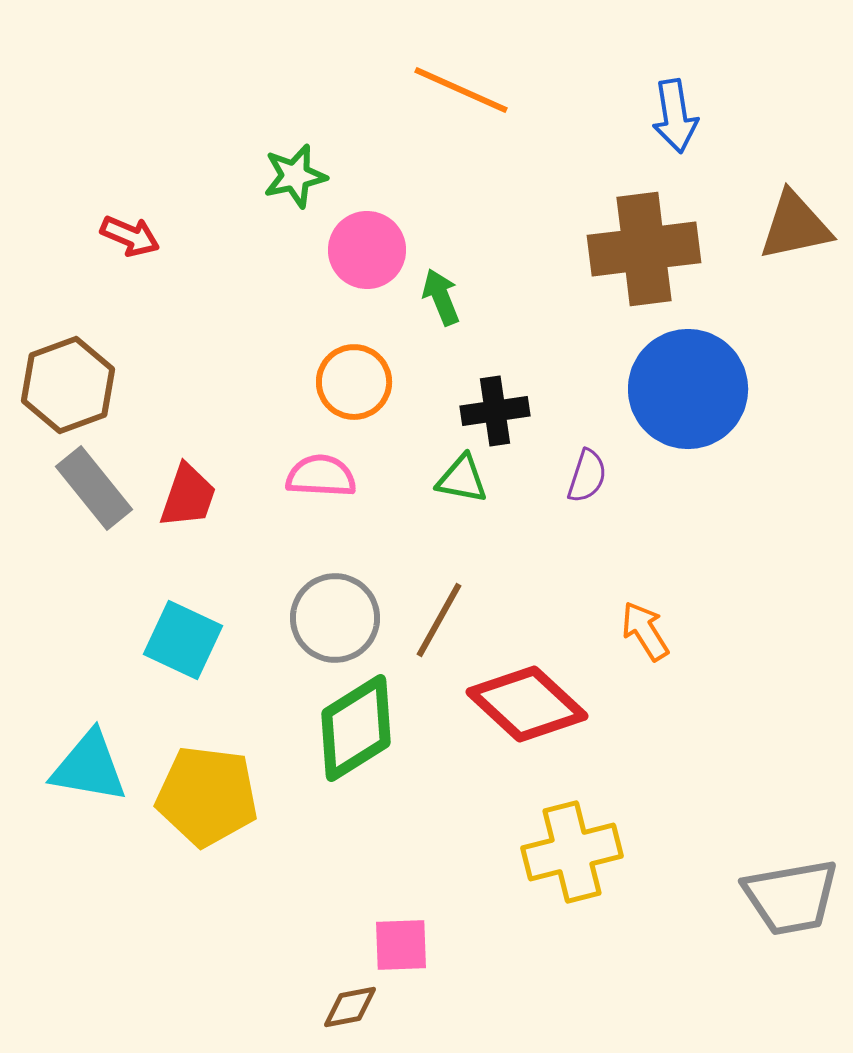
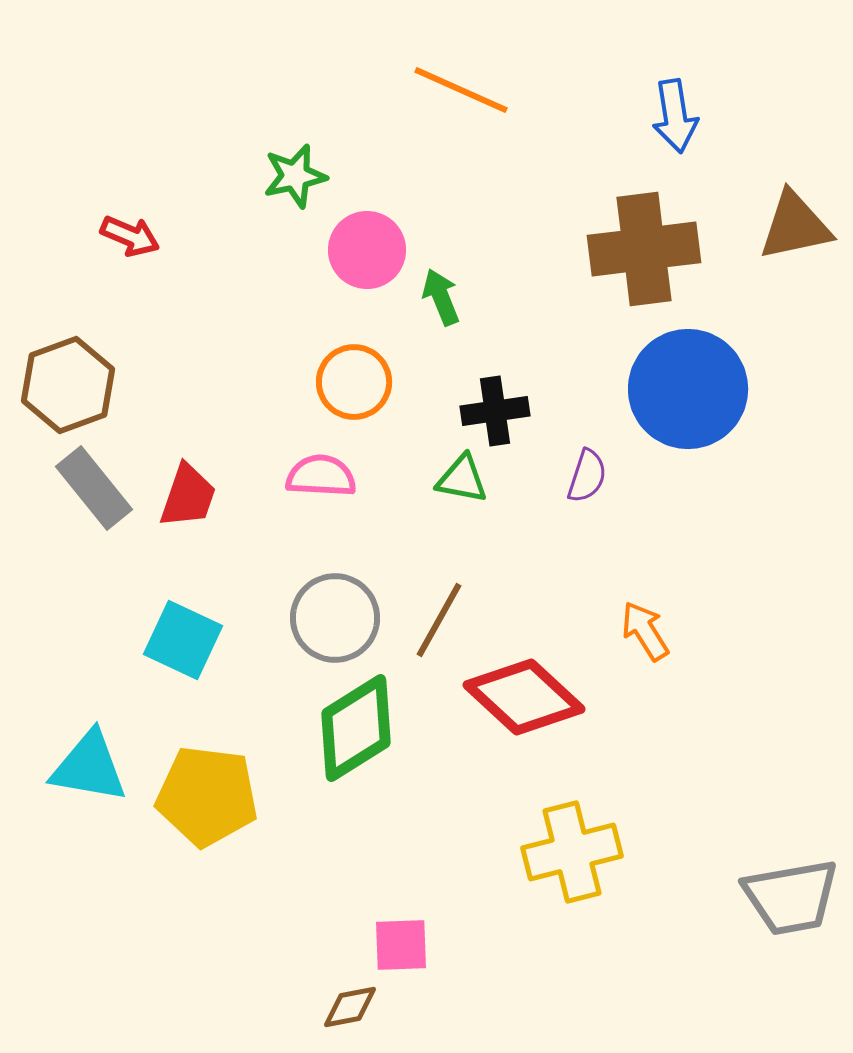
red diamond: moved 3 px left, 7 px up
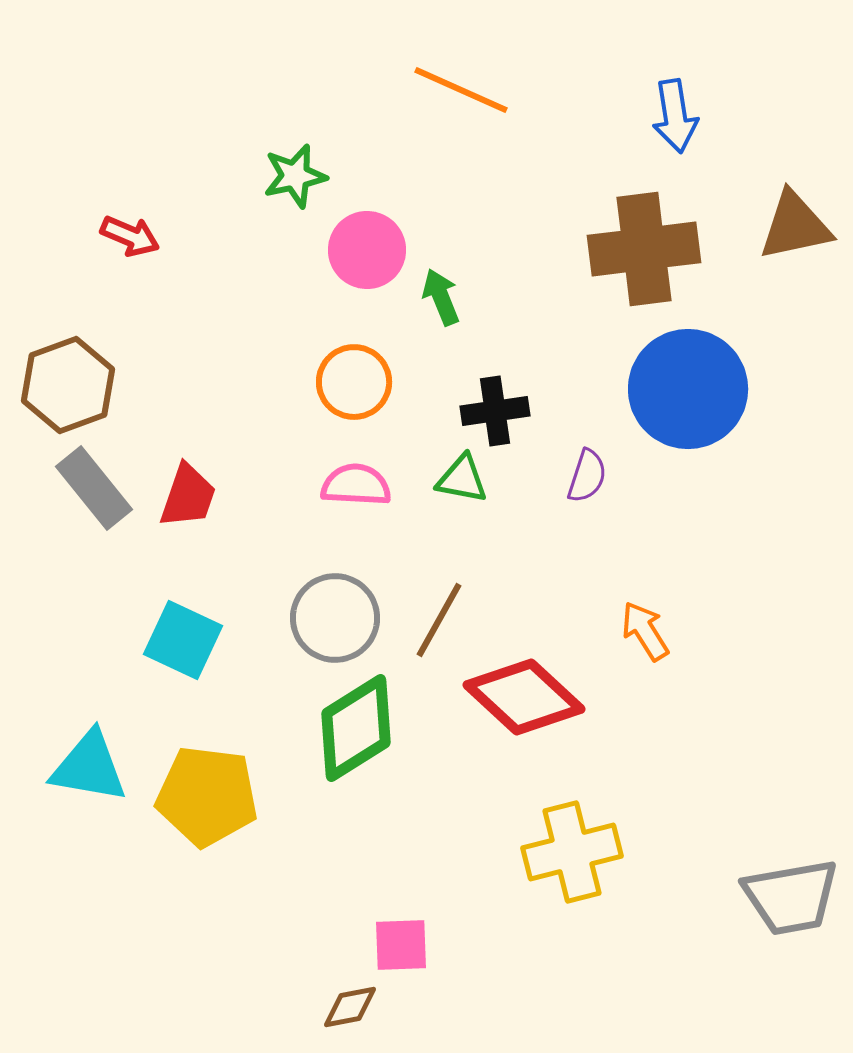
pink semicircle: moved 35 px right, 9 px down
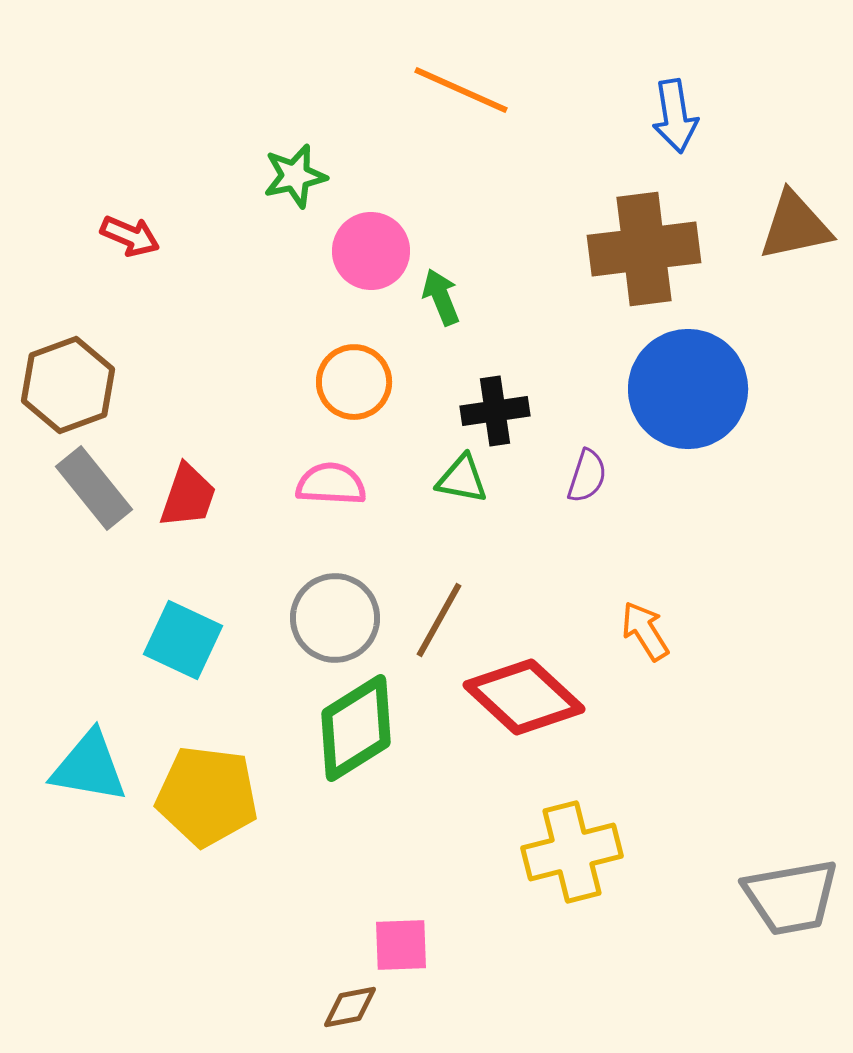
pink circle: moved 4 px right, 1 px down
pink semicircle: moved 25 px left, 1 px up
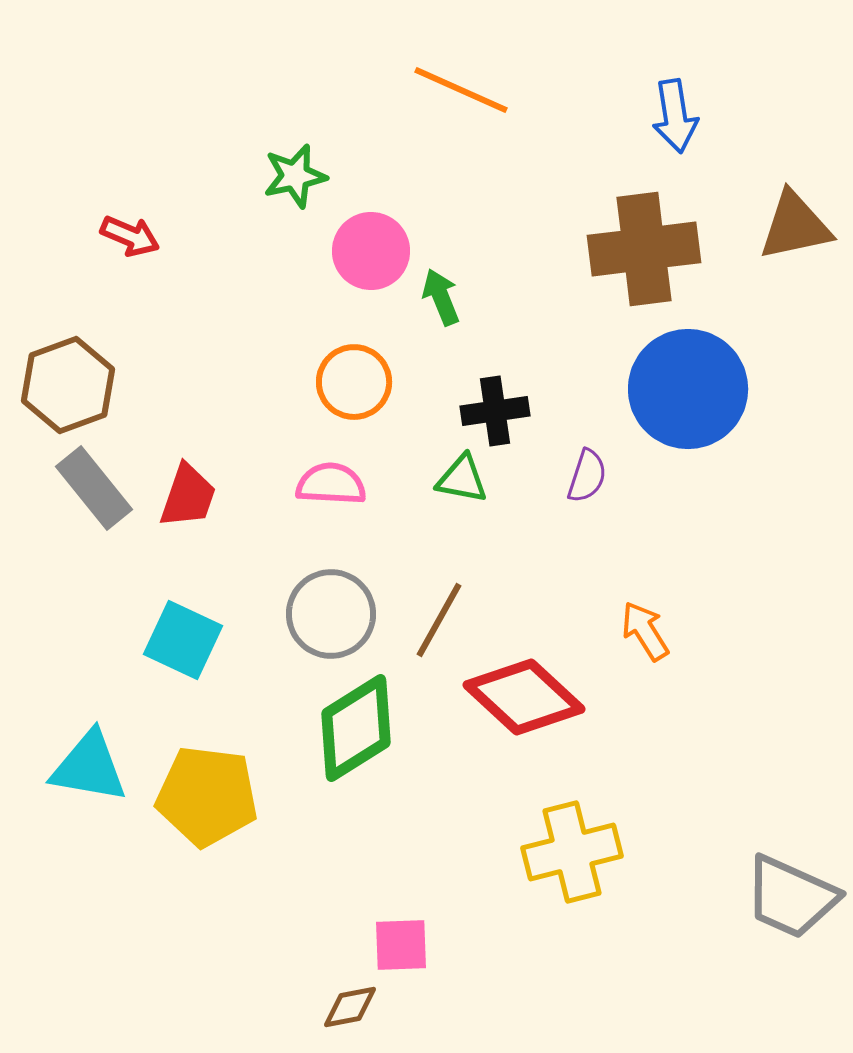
gray circle: moved 4 px left, 4 px up
gray trapezoid: rotated 34 degrees clockwise
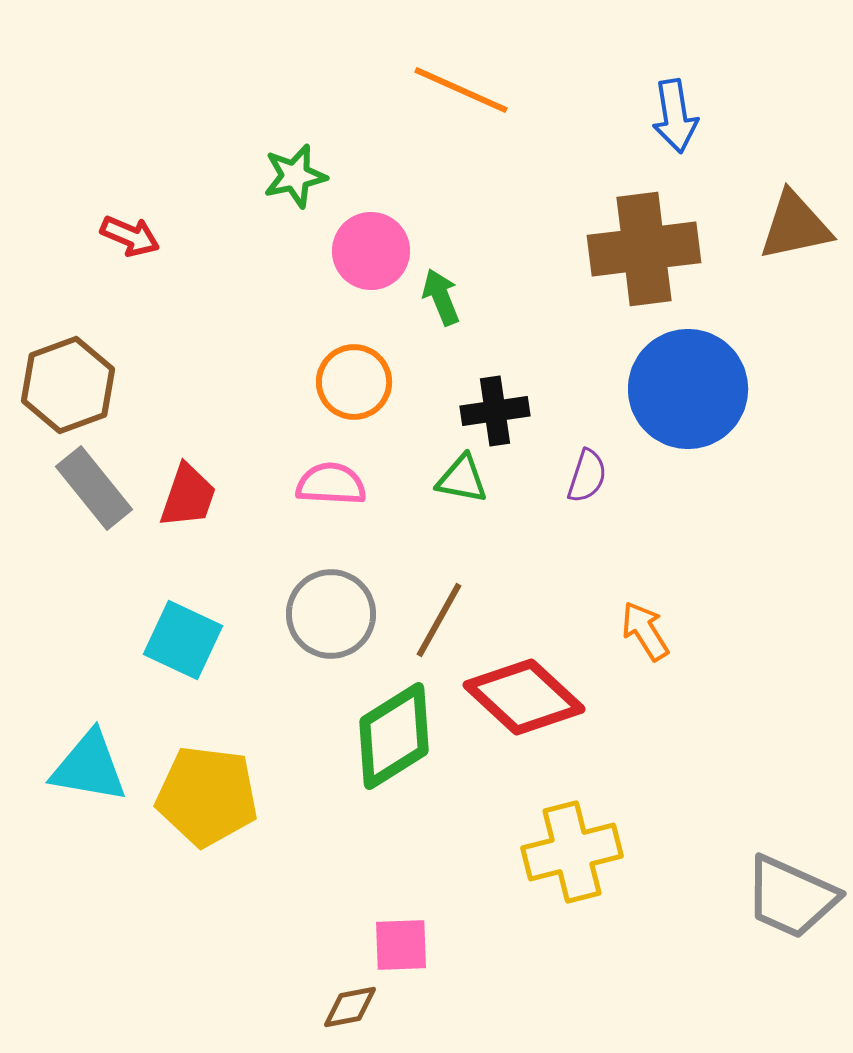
green diamond: moved 38 px right, 8 px down
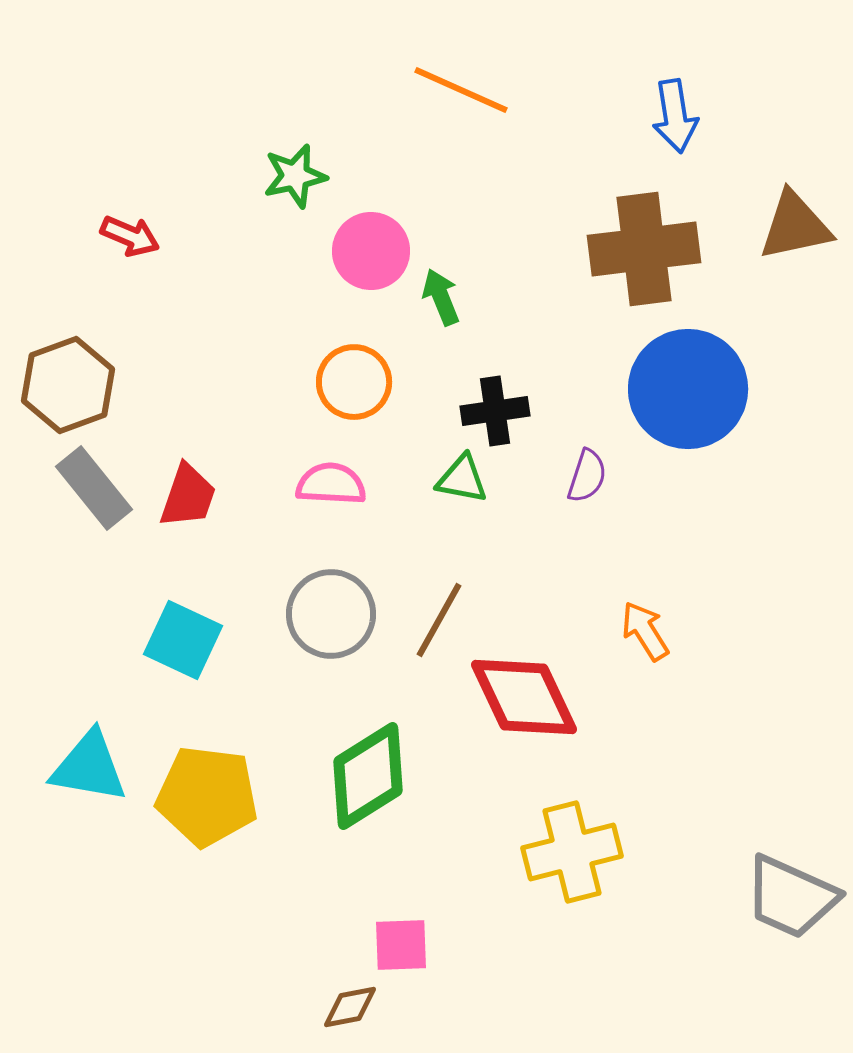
red diamond: rotated 22 degrees clockwise
green diamond: moved 26 px left, 40 px down
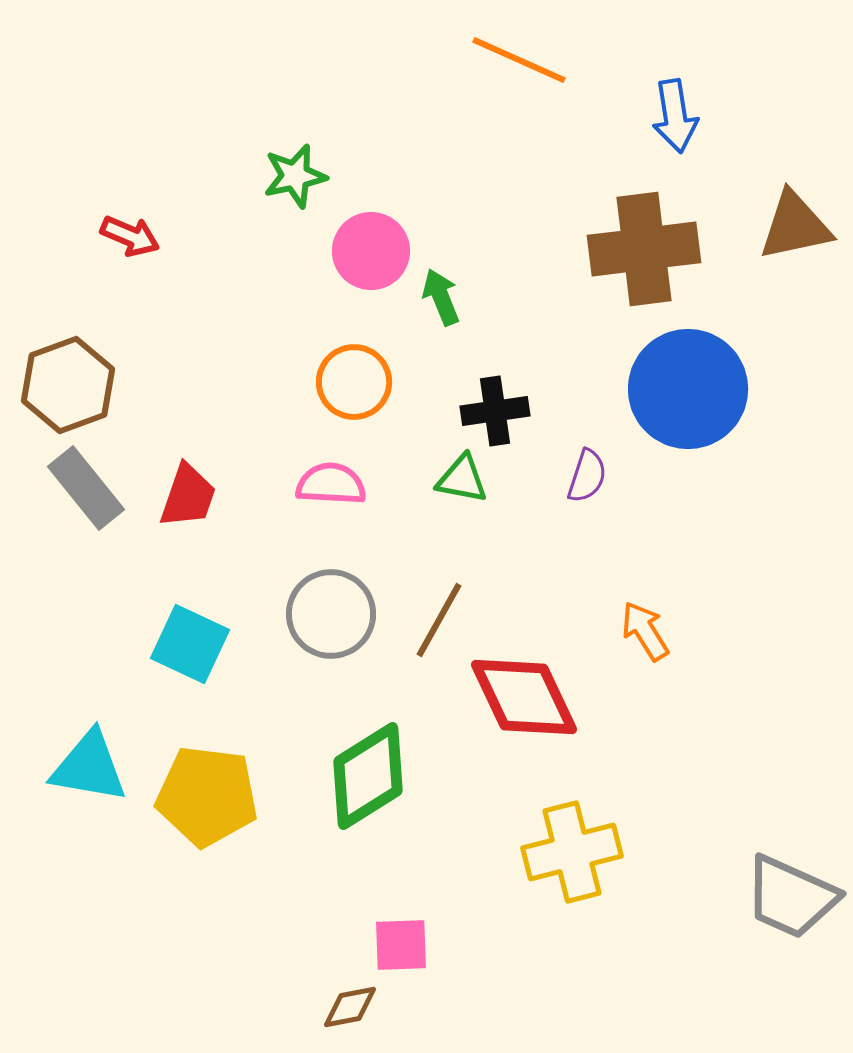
orange line: moved 58 px right, 30 px up
gray rectangle: moved 8 px left
cyan square: moved 7 px right, 4 px down
